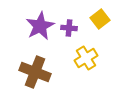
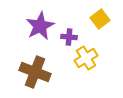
purple cross: moved 9 px down
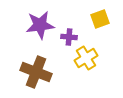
yellow square: rotated 18 degrees clockwise
purple star: moved 1 px up; rotated 20 degrees clockwise
brown cross: moved 1 px right
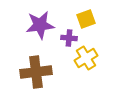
yellow square: moved 14 px left
purple cross: moved 1 px down
brown cross: rotated 28 degrees counterclockwise
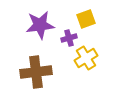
purple cross: rotated 21 degrees counterclockwise
